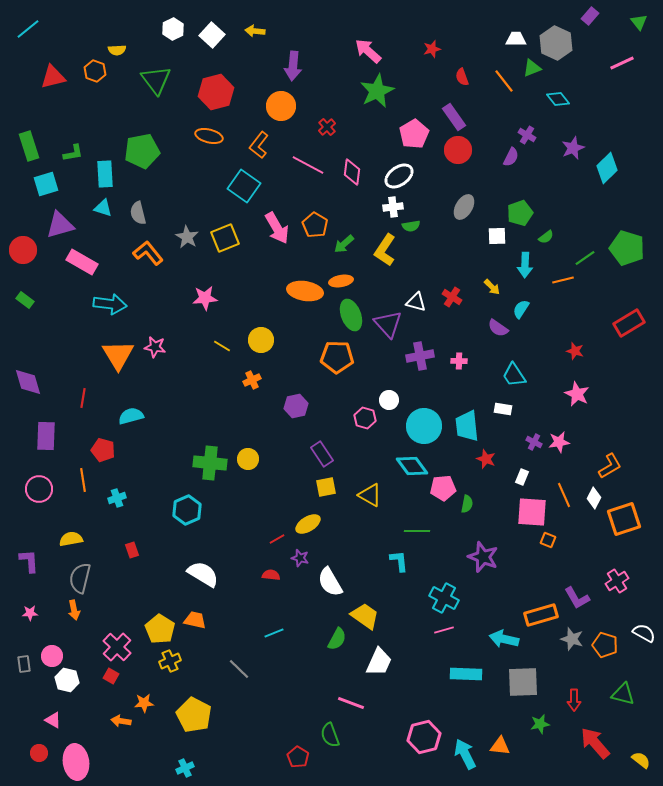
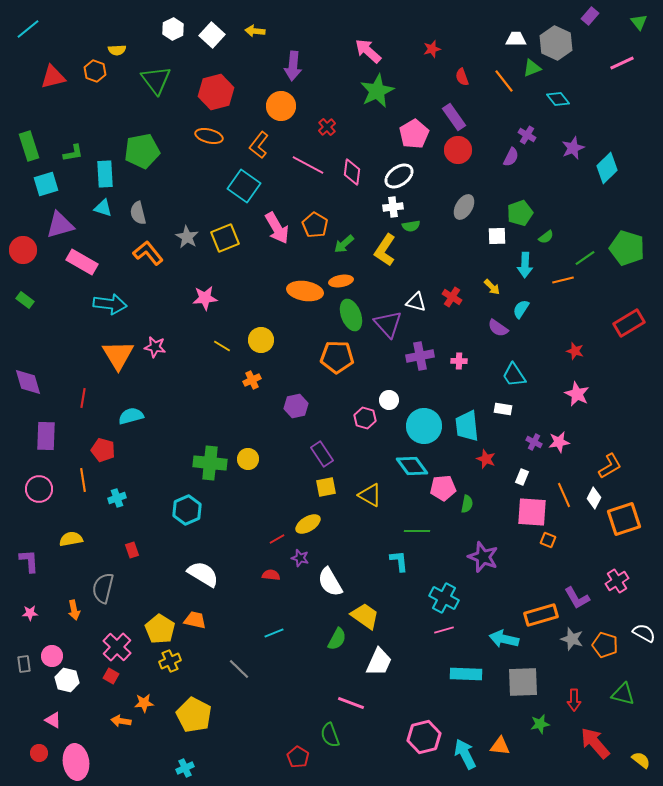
gray semicircle at (80, 578): moved 23 px right, 10 px down
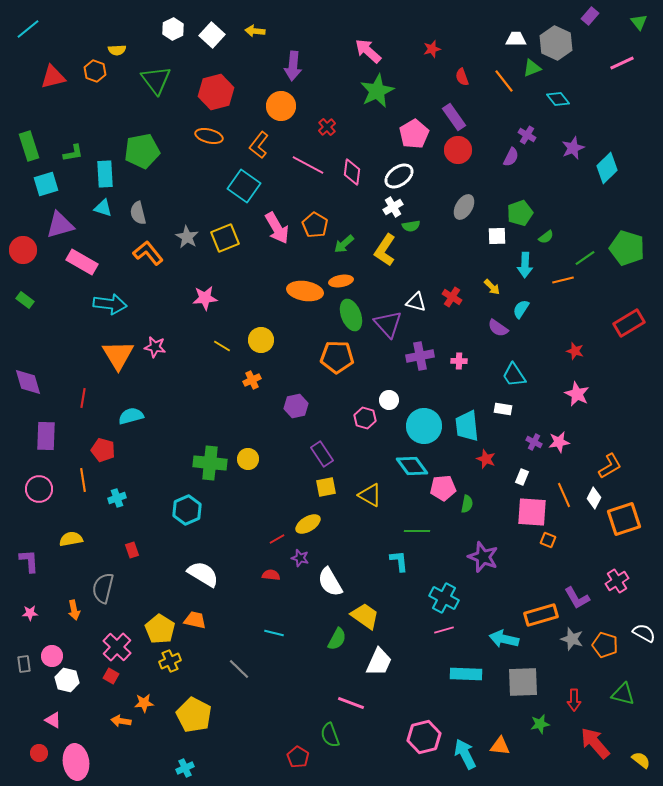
white cross at (393, 207): rotated 24 degrees counterclockwise
cyan line at (274, 633): rotated 36 degrees clockwise
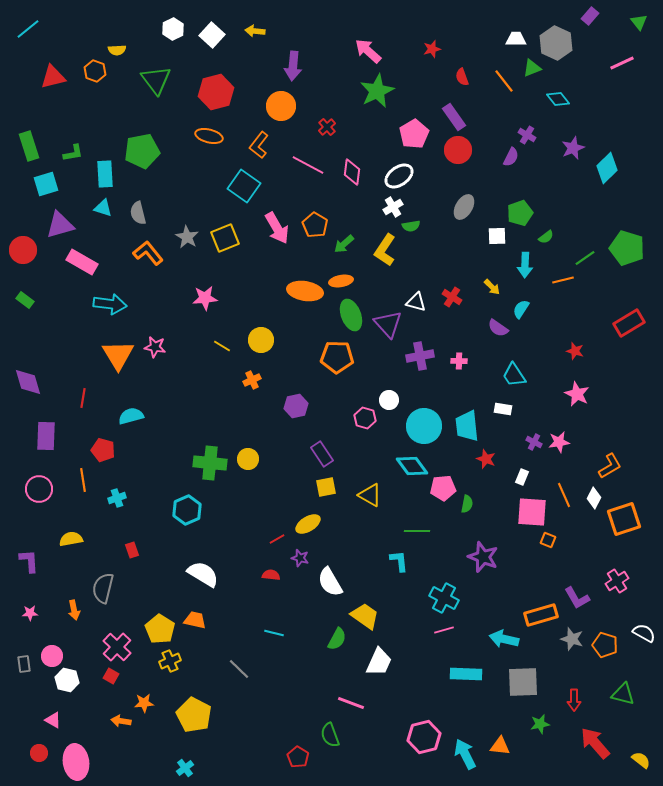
cyan cross at (185, 768): rotated 12 degrees counterclockwise
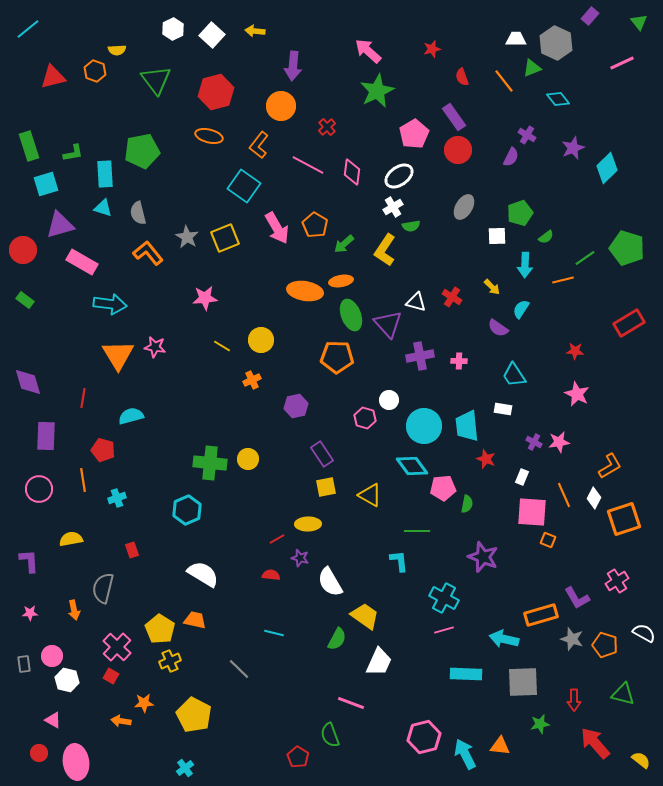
red star at (575, 351): rotated 12 degrees counterclockwise
yellow ellipse at (308, 524): rotated 30 degrees clockwise
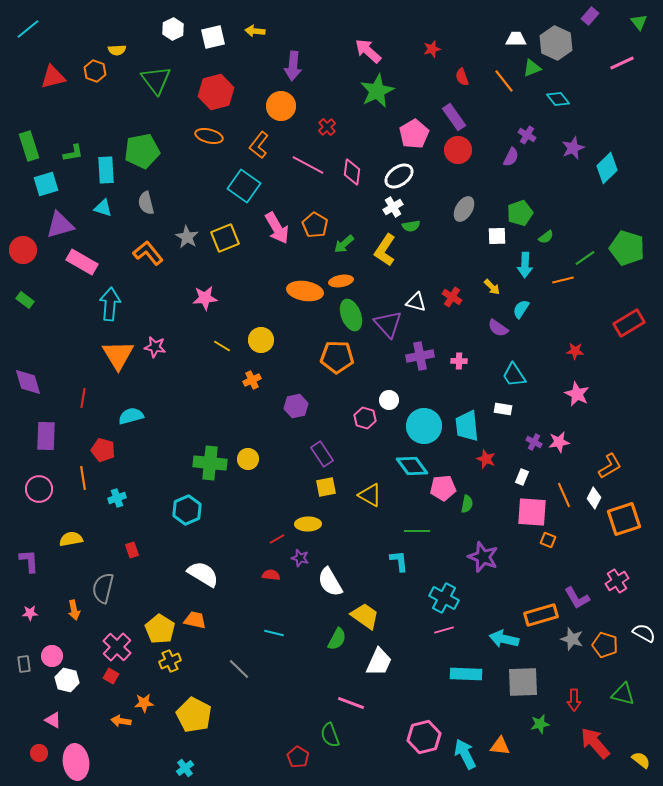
white square at (212, 35): moved 1 px right, 2 px down; rotated 35 degrees clockwise
cyan rectangle at (105, 174): moved 1 px right, 4 px up
gray ellipse at (464, 207): moved 2 px down
gray semicircle at (138, 213): moved 8 px right, 10 px up
cyan arrow at (110, 304): rotated 92 degrees counterclockwise
orange line at (83, 480): moved 2 px up
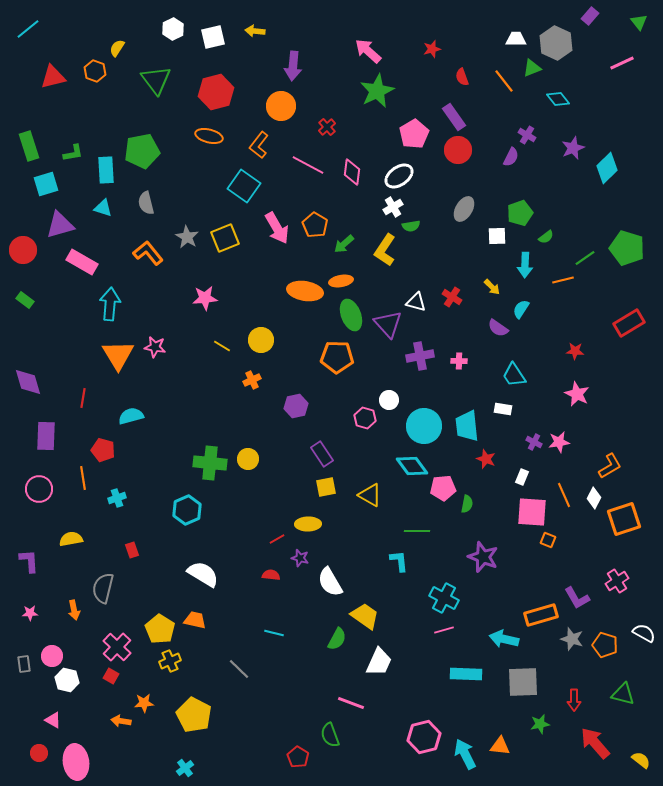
yellow semicircle at (117, 50): moved 2 px up; rotated 126 degrees clockwise
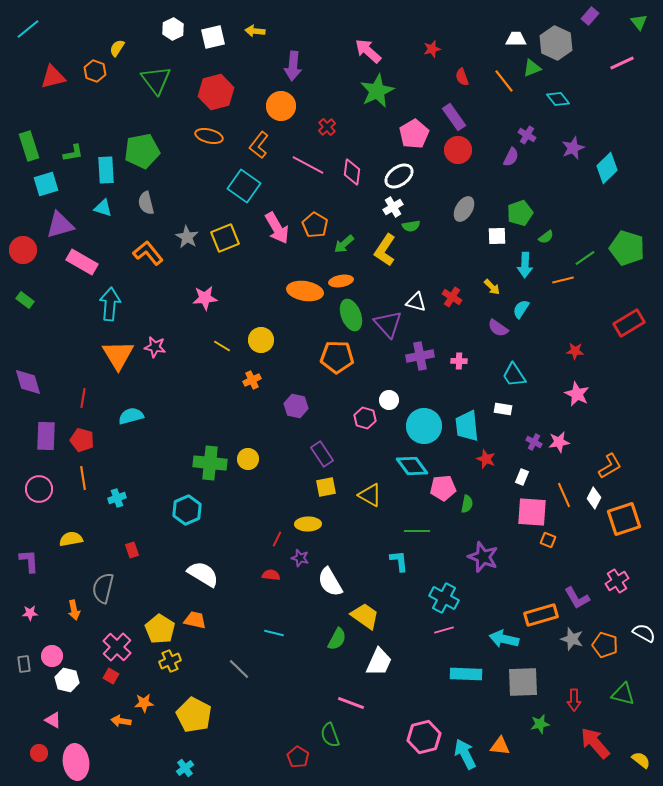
purple hexagon at (296, 406): rotated 25 degrees clockwise
red pentagon at (103, 450): moved 21 px left, 10 px up
red line at (277, 539): rotated 35 degrees counterclockwise
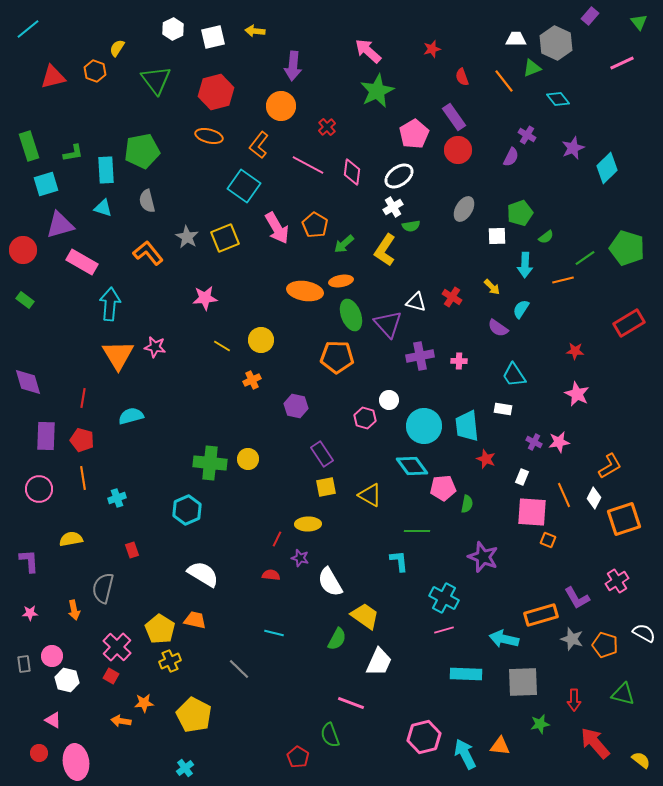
gray semicircle at (146, 203): moved 1 px right, 2 px up
